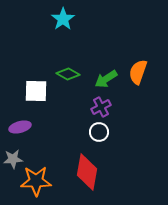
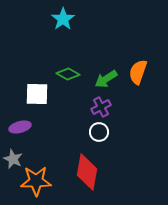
white square: moved 1 px right, 3 px down
gray star: rotated 30 degrees clockwise
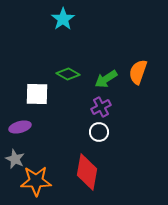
gray star: moved 2 px right
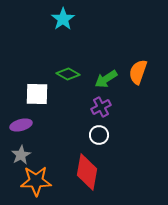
purple ellipse: moved 1 px right, 2 px up
white circle: moved 3 px down
gray star: moved 6 px right, 4 px up; rotated 18 degrees clockwise
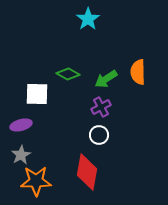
cyan star: moved 25 px right
orange semicircle: rotated 20 degrees counterclockwise
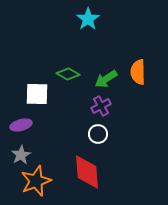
purple cross: moved 1 px up
white circle: moved 1 px left, 1 px up
red diamond: rotated 15 degrees counterclockwise
orange star: rotated 20 degrees counterclockwise
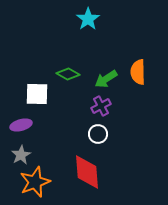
orange star: moved 1 px left, 1 px down
